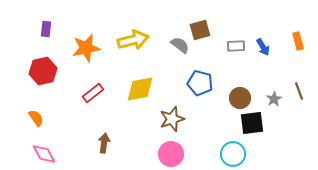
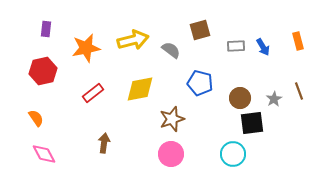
gray semicircle: moved 9 px left, 5 px down
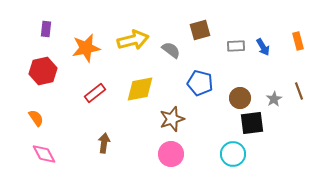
red rectangle: moved 2 px right
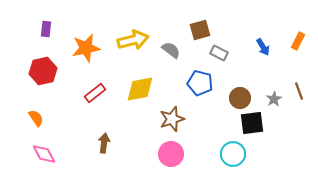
orange rectangle: rotated 42 degrees clockwise
gray rectangle: moved 17 px left, 7 px down; rotated 30 degrees clockwise
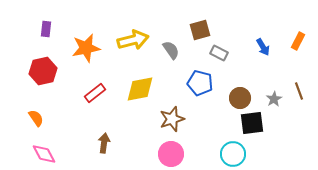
gray semicircle: rotated 18 degrees clockwise
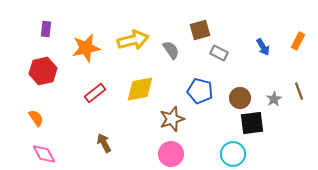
blue pentagon: moved 8 px down
brown arrow: rotated 36 degrees counterclockwise
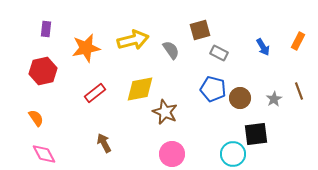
blue pentagon: moved 13 px right, 2 px up
brown star: moved 7 px left, 7 px up; rotated 30 degrees counterclockwise
black square: moved 4 px right, 11 px down
pink circle: moved 1 px right
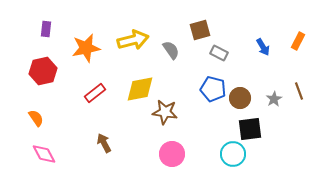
brown star: rotated 15 degrees counterclockwise
black square: moved 6 px left, 5 px up
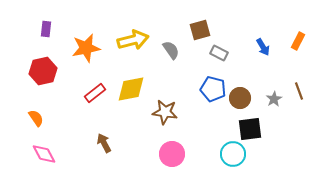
yellow diamond: moved 9 px left
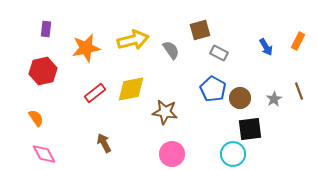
blue arrow: moved 3 px right
blue pentagon: rotated 15 degrees clockwise
